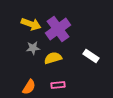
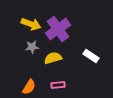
gray star: moved 1 px left, 1 px up
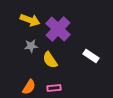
yellow arrow: moved 1 px left, 4 px up
purple cross: rotated 10 degrees counterclockwise
gray star: moved 1 px left, 1 px up
yellow semicircle: moved 3 px left, 2 px down; rotated 108 degrees counterclockwise
pink rectangle: moved 4 px left, 3 px down
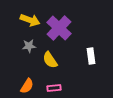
purple cross: moved 1 px right, 1 px up
gray star: moved 2 px left
white rectangle: rotated 49 degrees clockwise
orange semicircle: moved 2 px left, 1 px up
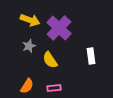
gray star: rotated 16 degrees counterclockwise
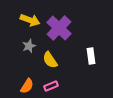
pink rectangle: moved 3 px left, 2 px up; rotated 16 degrees counterclockwise
